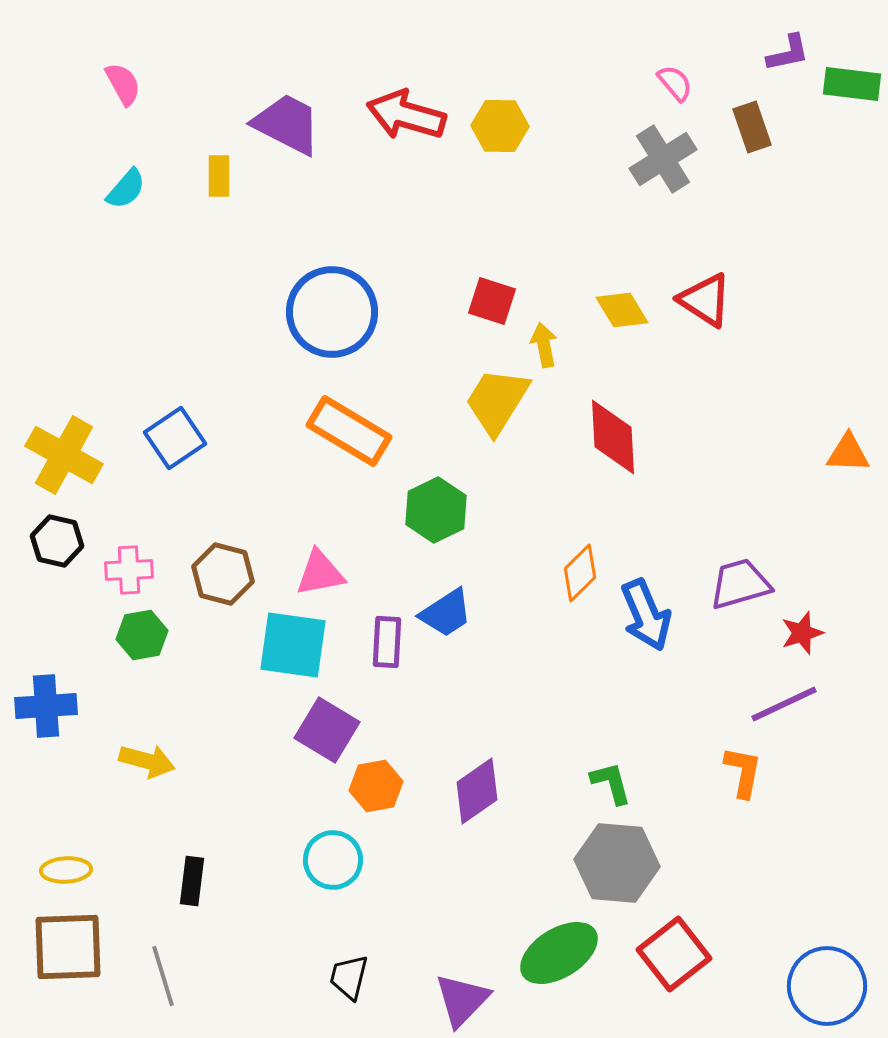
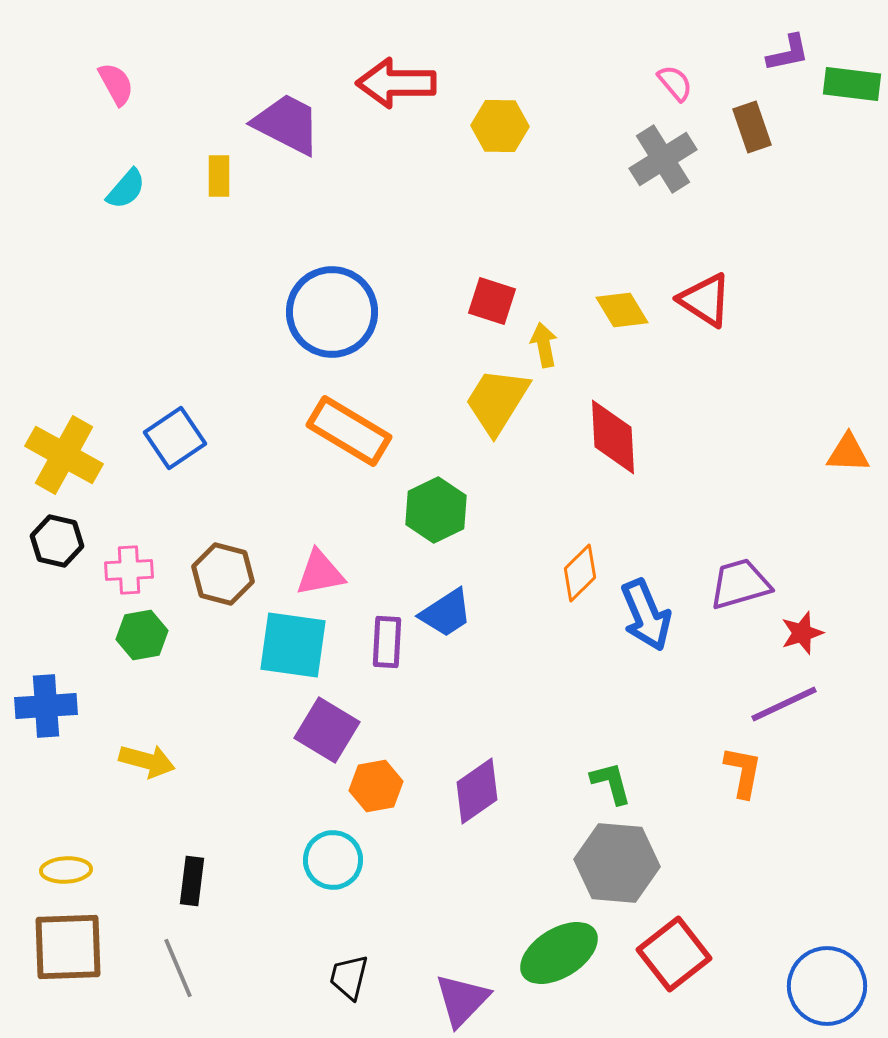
pink semicircle at (123, 84): moved 7 px left
red arrow at (406, 115): moved 10 px left, 32 px up; rotated 16 degrees counterclockwise
gray line at (163, 976): moved 15 px right, 8 px up; rotated 6 degrees counterclockwise
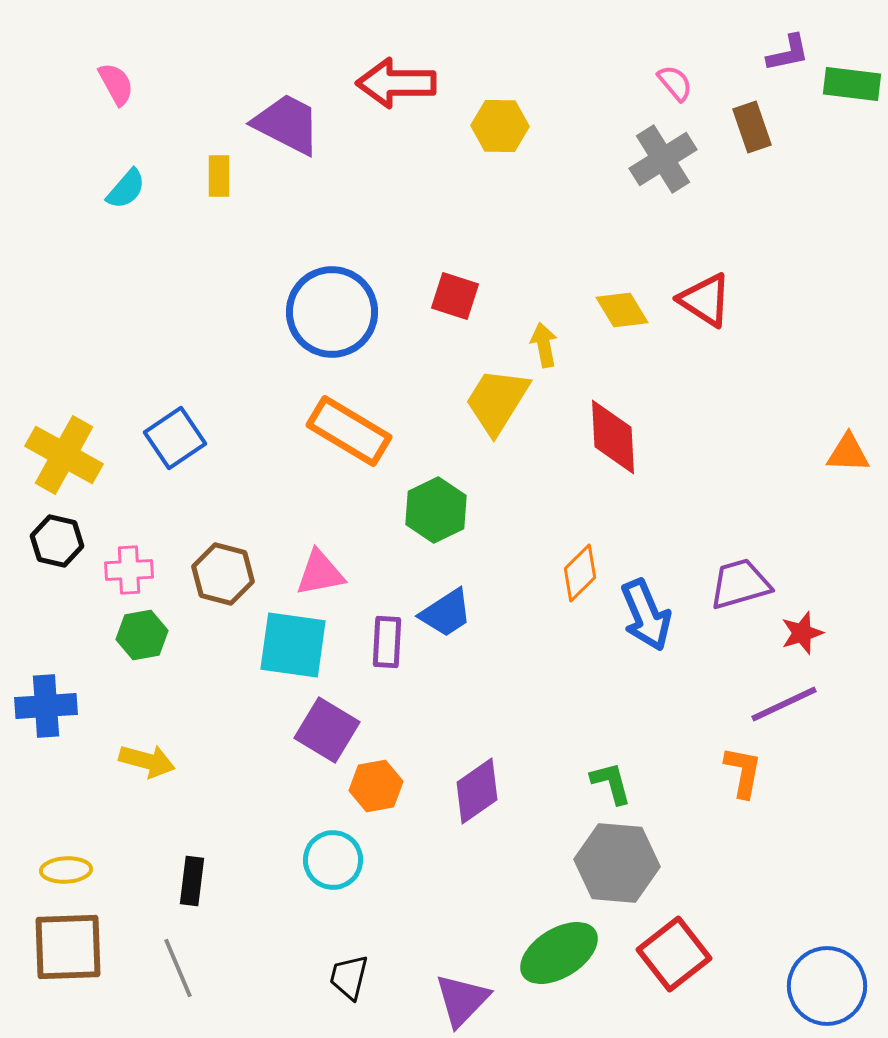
red square at (492, 301): moved 37 px left, 5 px up
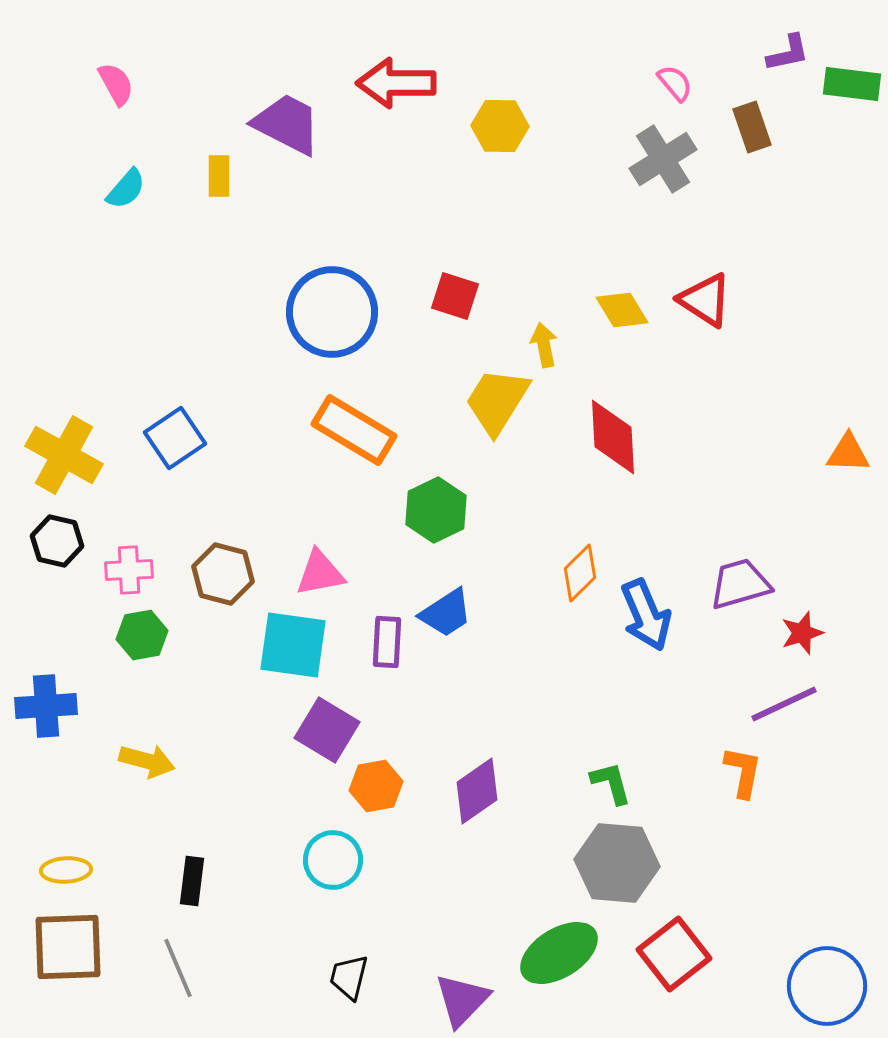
orange rectangle at (349, 431): moved 5 px right, 1 px up
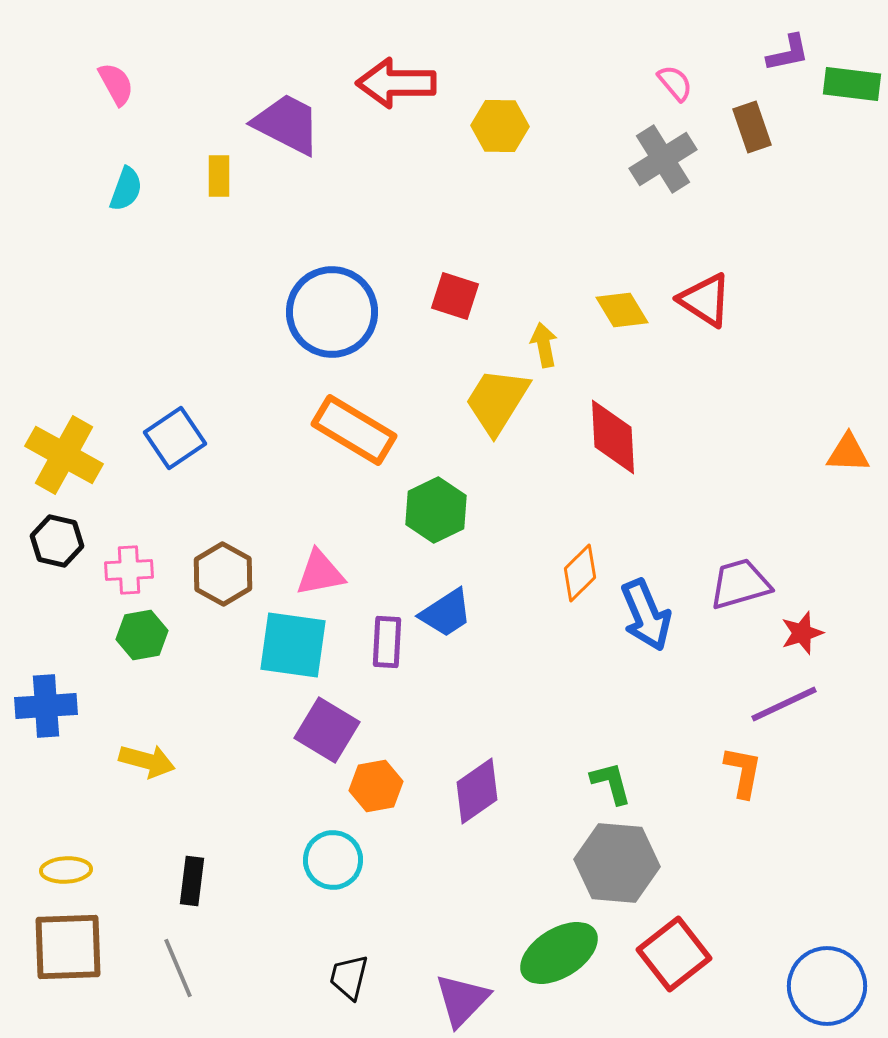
cyan semicircle at (126, 189): rotated 21 degrees counterclockwise
brown hexagon at (223, 574): rotated 14 degrees clockwise
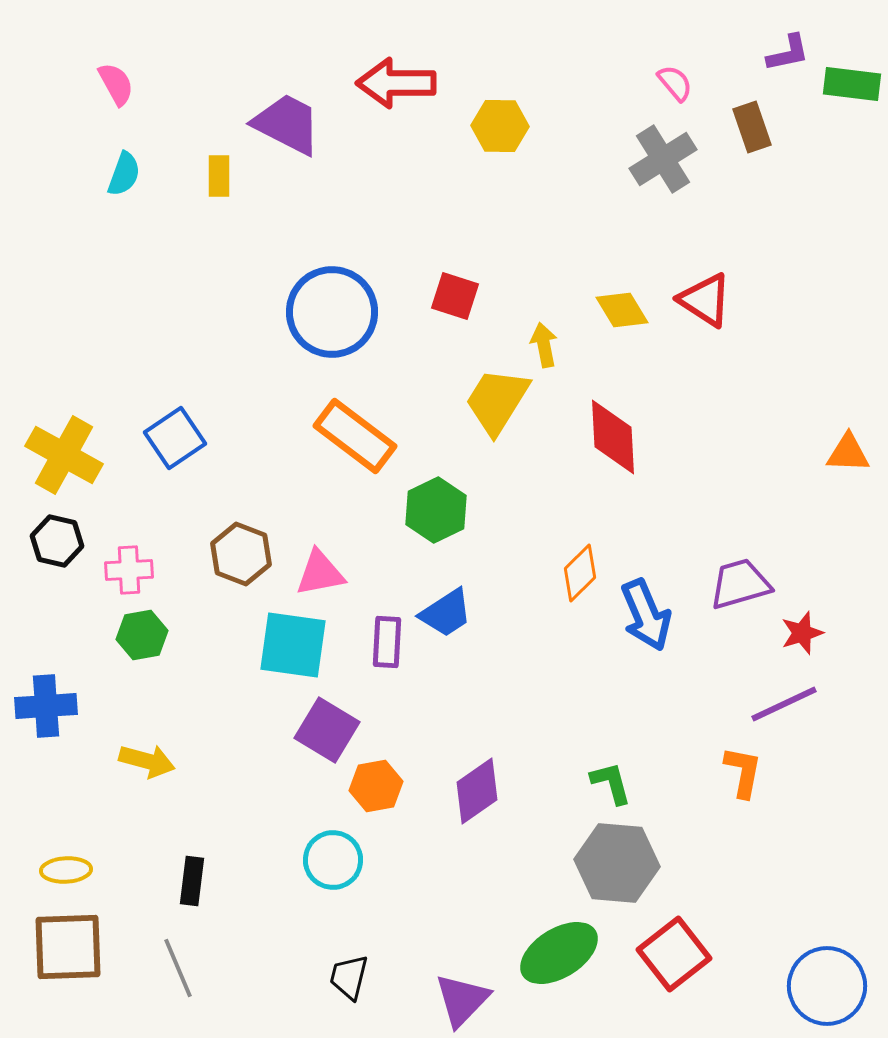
cyan semicircle at (126, 189): moved 2 px left, 15 px up
orange rectangle at (354, 430): moved 1 px right, 6 px down; rotated 6 degrees clockwise
brown hexagon at (223, 574): moved 18 px right, 20 px up; rotated 8 degrees counterclockwise
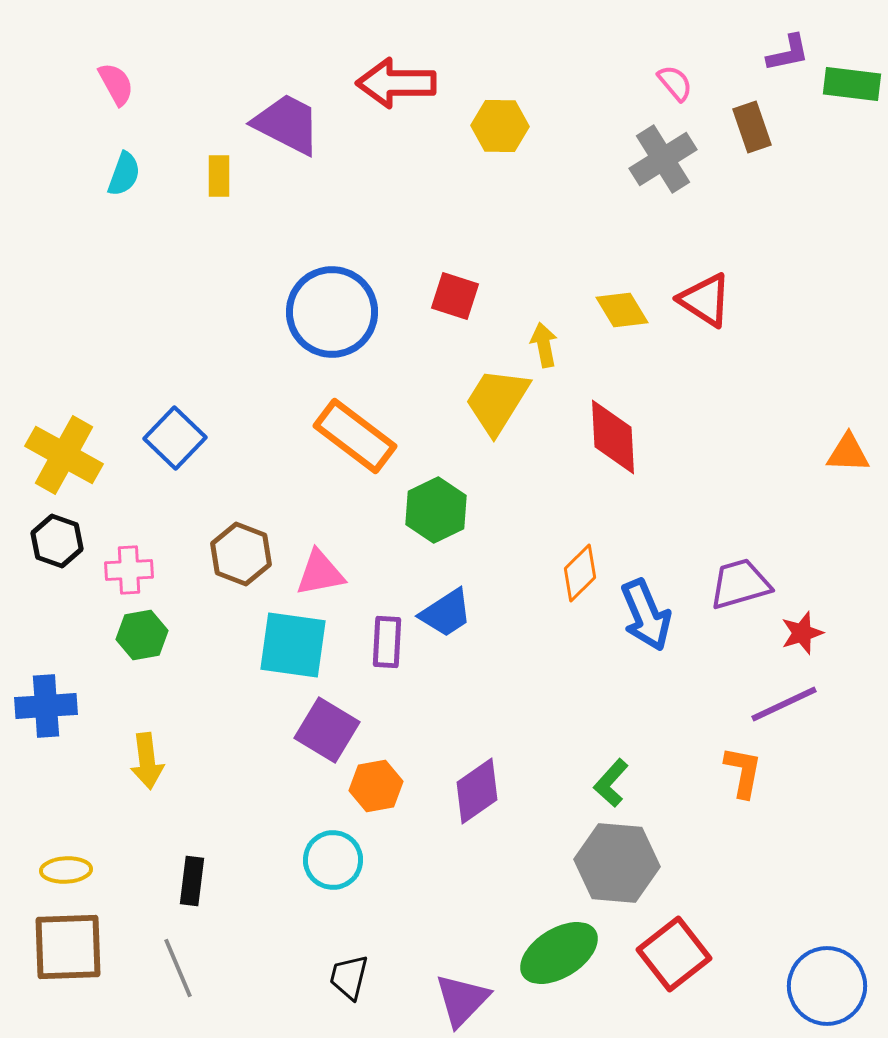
blue square at (175, 438): rotated 12 degrees counterclockwise
black hexagon at (57, 541): rotated 6 degrees clockwise
yellow arrow at (147, 761): rotated 68 degrees clockwise
green L-shape at (611, 783): rotated 123 degrees counterclockwise
